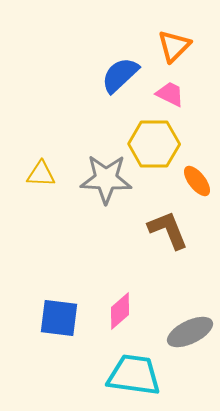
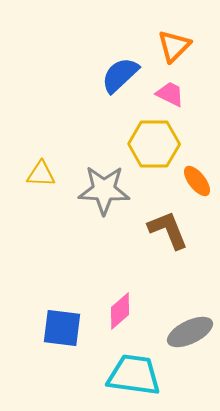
gray star: moved 2 px left, 11 px down
blue square: moved 3 px right, 10 px down
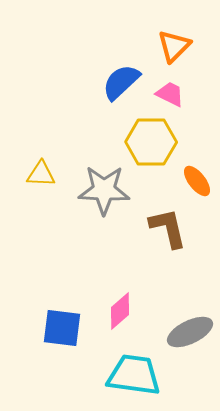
blue semicircle: moved 1 px right, 7 px down
yellow hexagon: moved 3 px left, 2 px up
brown L-shape: moved 2 px up; rotated 9 degrees clockwise
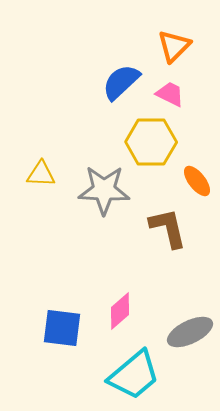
cyan trapezoid: rotated 132 degrees clockwise
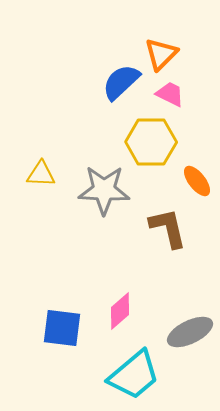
orange triangle: moved 13 px left, 8 px down
